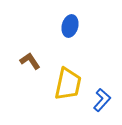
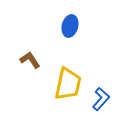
brown L-shape: moved 1 px up
blue L-shape: moved 1 px left, 1 px up
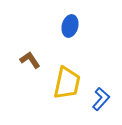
yellow trapezoid: moved 1 px left, 1 px up
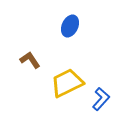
blue ellipse: rotated 10 degrees clockwise
yellow trapezoid: rotated 128 degrees counterclockwise
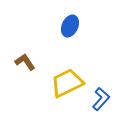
brown L-shape: moved 5 px left, 2 px down
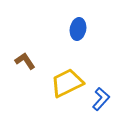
blue ellipse: moved 8 px right, 3 px down; rotated 15 degrees counterclockwise
brown L-shape: moved 1 px up
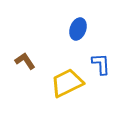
blue ellipse: rotated 10 degrees clockwise
blue L-shape: moved 35 px up; rotated 45 degrees counterclockwise
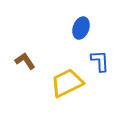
blue ellipse: moved 3 px right, 1 px up
blue L-shape: moved 1 px left, 3 px up
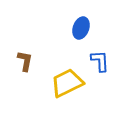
brown L-shape: rotated 45 degrees clockwise
